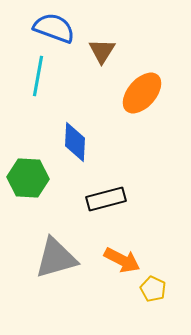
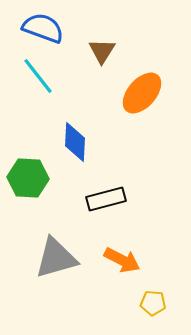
blue semicircle: moved 11 px left
cyan line: rotated 48 degrees counterclockwise
yellow pentagon: moved 14 px down; rotated 20 degrees counterclockwise
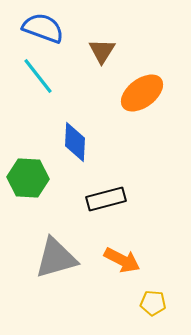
orange ellipse: rotated 12 degrees clockwise
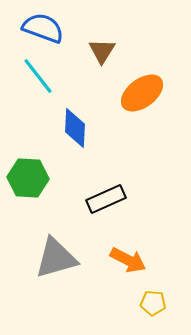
blue diamond: moved 14 px up
black rectangle: rotated 9 degrees counterclockwise
orange arrow: moved 6 px right
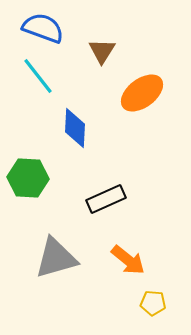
orange arrow: rotated 12 degrees clockwise
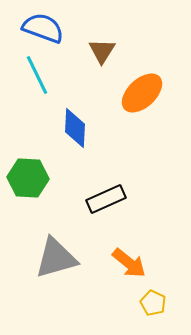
cyan line: moved 1 px left, 1 px up; rotated 12 degrees clockwise
orange ellipse: rotated 6 degrees counterclockwise
orange arrow: moved 1 px right, 3 px down
yellow pentagon: rotated 20 degrees clockwise
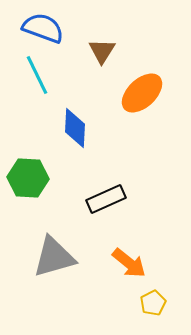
gray triangle: moved 2 px left, 1 px up
yellow pentagon: rotated 20 degrees clockwise
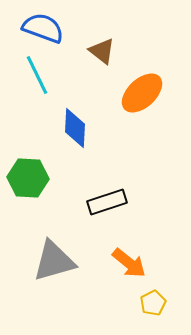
brown triangle: rotated 24 degrees counterclockwise
black rectangle: moved 1 px right, 3 px down; rotated 6 degrees clockwise
gray triangle: moved 4 px down
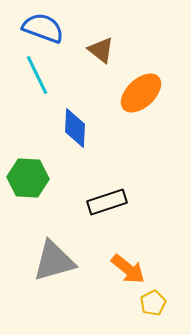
brown triangle: moved 1 px left, 1 px up
orange ellipse: moved 1 px left
orange arrow: moved 1 px left, 6 px down
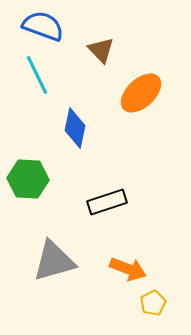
blue semicircle: moved 2 px up
brown triangle: rotated 8 degrees clockwise
blue diamond: rotated 9 degrees clockwise
green hexagon: moved 1 px down
orange arrow: rotated 18 degrees counterclockwise
